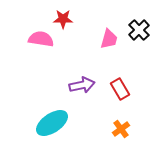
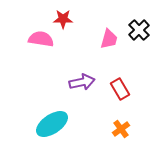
purple arrow: moved 3 px up
cyan ellipse: moved 1 px down
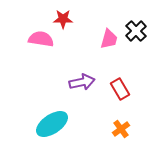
black cross: moved 3 px left, 1 px down
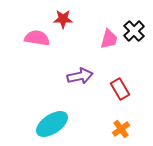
black cross: moved 2 px left
pink semicircle: moved 4 px left, 1 px up
purple arrow: moved 2 px left, 6 px up
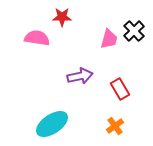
red star: moved 1 px left, 2 px up
orange cross: moved 6 px left, 3 px up
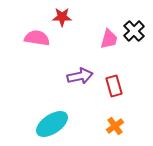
red rectangle: moved 6 px left, 3 px up; rotated 15 degrees clockwise
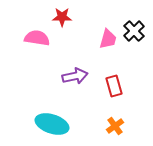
pink trapezoid: moved 1 px left
purple arrow: moved 5 px left
cyan ellipse: rotated 52 degrees clockwise
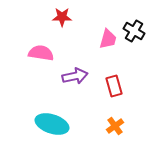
black cross: rotated 15 degrees counterclockwise
pink semicircle: moved 4 px right, 15 px down
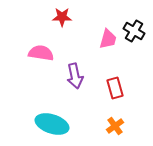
purple arrow: rotated 90 degrees clockwise
red rectangle: moved 1 px right, 2 px down
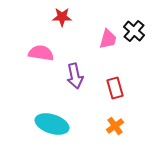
black cross: rotated 10 degrees clockwise
